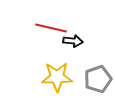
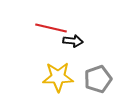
yellow star: moved 1 px right
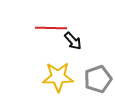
red line: rotated 12 degrees counterclockwise
black arrow: rotated 42 degrees clockwise
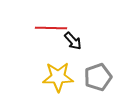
gray pentagon: moved 2 px up
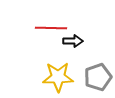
black arrow: rotated 48 degrees counterclockwise
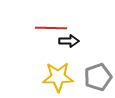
black arrow: moved 4 px left
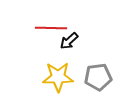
black arrow: rotated 138 degrees clockwise
gray pentagon: rotated 12 degrees clockwise
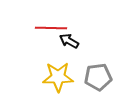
black arrow: rotated 72 degrees clockwise
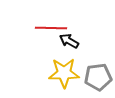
yellow star: moved 6 px right, 4 px up
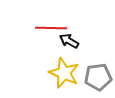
yellow star: rotated 24 degrees clockwise
